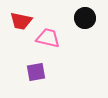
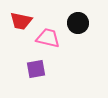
black circle: moved 7 px left, 5 px down
purple square: moved 3 px up
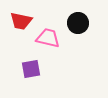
purple square: moved 5 px left
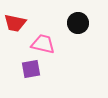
red trapezoid: moved 6 px left, 2 px down
pink trapezoid: moved 5 px left, 6 px down
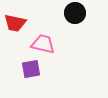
black circle: moved 3 px left, 10 px up
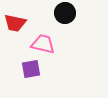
black circle: moved 10 px left
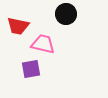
black circle: moved 1 px right, 1 px down
red trapezoid: moved 3 px right, 3 px down
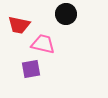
red trapezoid: moved 1 px right, 1 px up
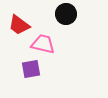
red trapezoid: rotated 25 degrees clockwise
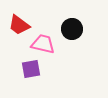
black circle: moved 6 px right, 15 px down
